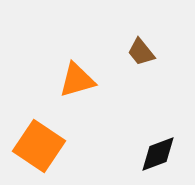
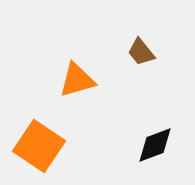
black diamond: moved 3 px left, 9 px up
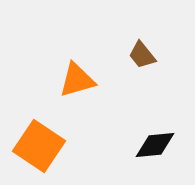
brown trapezoid: moved 1 px right, 3 px down
black diamond: rotated 15 degrees clockwise
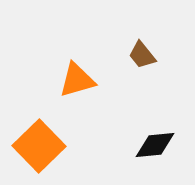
orange square: rotated 12 degrees clockwise
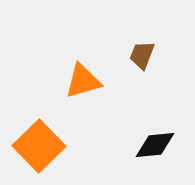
brown trapezoid: rotated 60 degrees clockwise
orange triangle: moved 6 px right, 1 px down
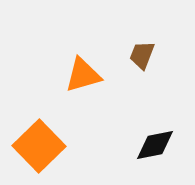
orange triangle: moved 6 px up
black diamond: rotated 6 degrees counterclockwise
